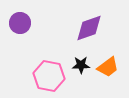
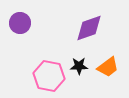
black star: moved 2 px left, 1 px down
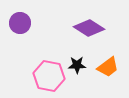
purple diamond: rotated 52 degrees clockwise
black star: moved 2 px left, 1 px up
